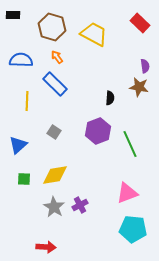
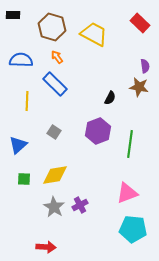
black semicircle: rotated 24 degrees clockwise
green line: rotated 32 degrees clockwise
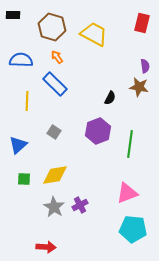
red rectangle: moved 2 px right; rotated 60 degrees clockwise
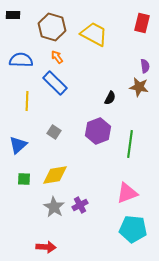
blue rectangle: moved 1 px up
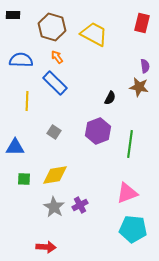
blue triangle: moved 3 px left, 2 px down; rotated 42 degrees clockwise
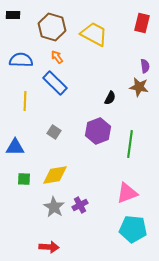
yellow line: moved 2 px left
red arrow: moved 3 px right
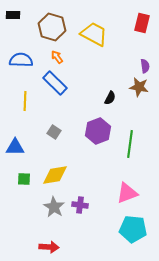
purple cross: rotated 35 degrees clockwise
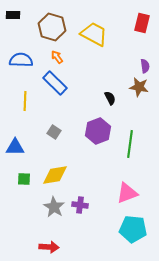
black semicircle: rotated 56 degrees counterclockwise
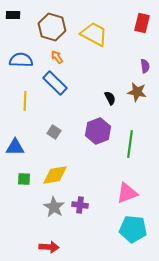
brown star: moved 2 px left, 5 px down
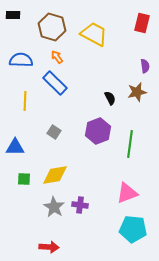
brown star: rotated 24 degrees counterclockwise
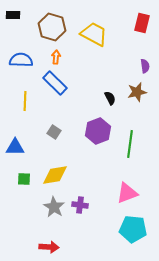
orange arrow: moved 1 px left; rotated 40 degrees clockwise
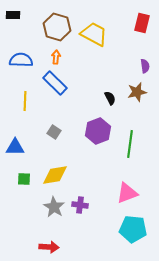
brown hexagon: moved 5 px right
